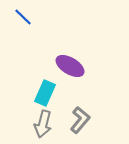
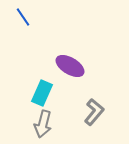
blue line: rotated 12 degrees clockwise
cyan rectangle: moved 3 px left
gray L-shape: moved 14 px right, 8 px up
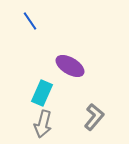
blue line: moved 7 px right, 4 px down
gray L-shape: moved 5 px down
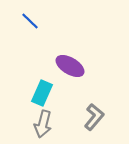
blue line: rotated 12 degrees counterclockwise
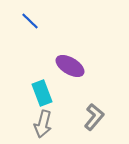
cyan rectangle: rotated 45 degrees counterclockwise
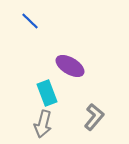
cyan rectangle: moved 5 px right
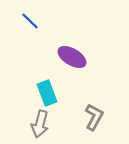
purple ellipse: moved 2 px right, 9 px up
gray L-shape: rotated 12 degrees counterclockwise
gray arrow: moved 3 px left
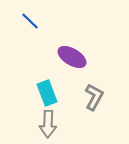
gray L-shape: moved 20 px up
gray arrow: moved 8 px right; rotated 12 degrees counterclockwise
